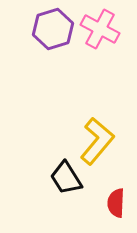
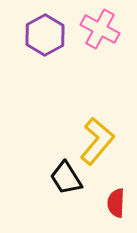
purple hexagon: moved 8 px left, 6 px down; rotated 12 degrees counterclockwise
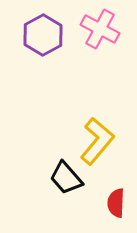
purple hexagon: moved 2 px left
black trapezoid: rotated 9 degrees counterclockwise
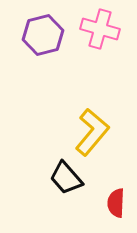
pink cross: rotated 12 degrees counterclockwise
purple hexagon: rotated 15 degrees clockwise
yellow L-shape: moved 5 px left, 9 px up
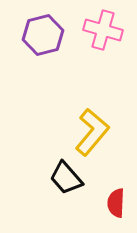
pink cross: moved 3 px right, 1 px down
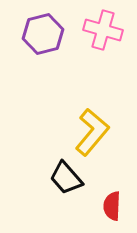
purple hexagon: moved 1 px up
red semicircle: moved 4 px left, 3 px down
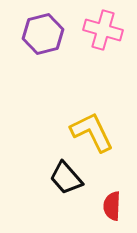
yellow L-shape: rotated 66 degrees counterclockwise
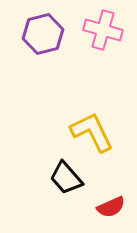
red semicircle: moved 1 px left, 1 px down; rotated 116 degrees counterclockwise
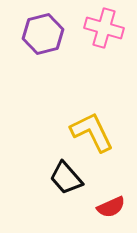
pink cross: moved 1 px right, 2 px up
